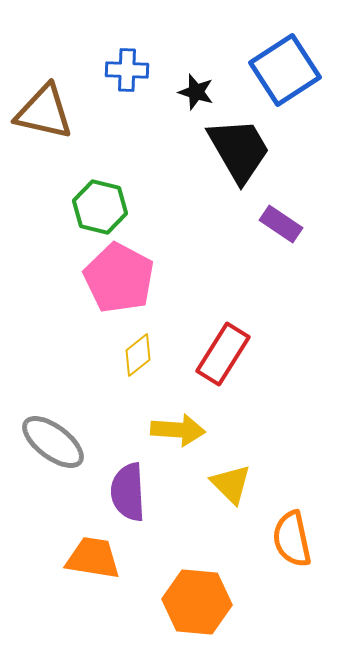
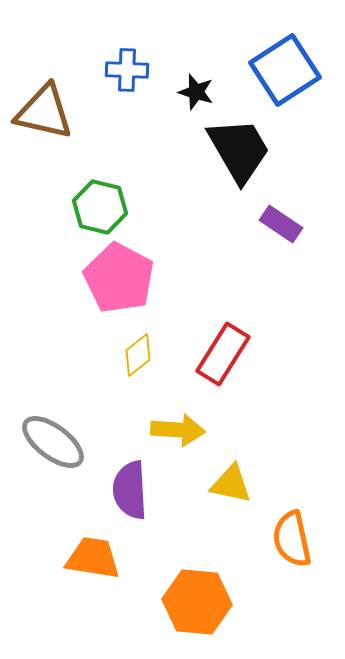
yellow triangle: rotated 33 degrees counterclockwise
purple semicircle: moved 2 px right, 2 px up
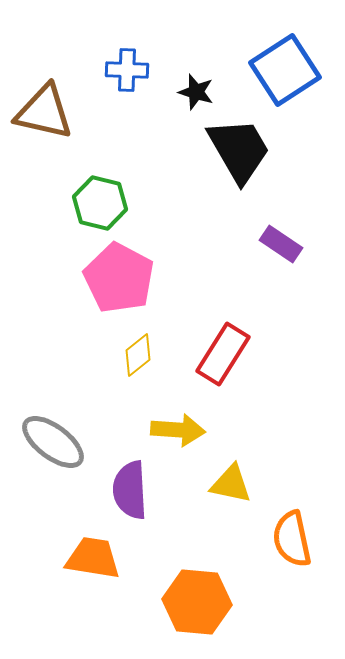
green hexagon: moved 4 px up
purple rectangle: moved 20 px down
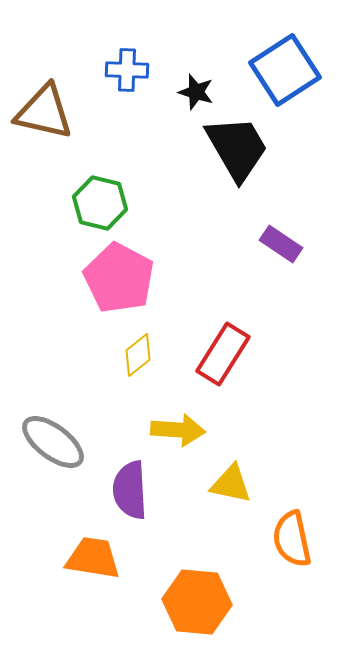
black trapezoid: moved 2 px left, 2 px up
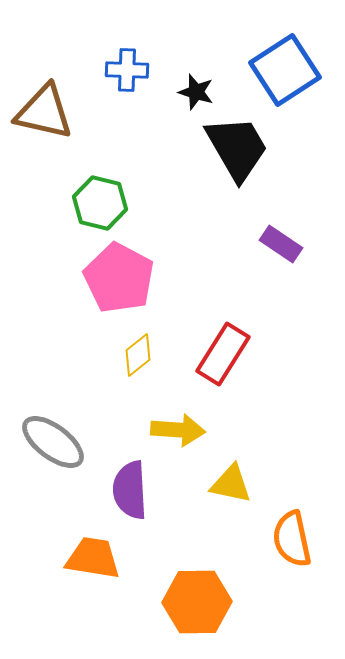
orange hexagon: rotated 6 degrees counterclockwise
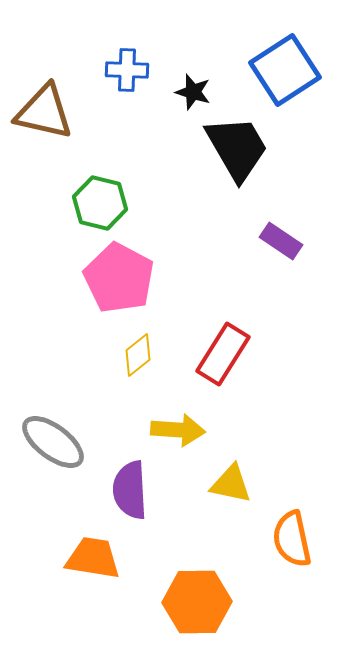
black star: moved 3 px left
purple rectangle: moved 3 px up
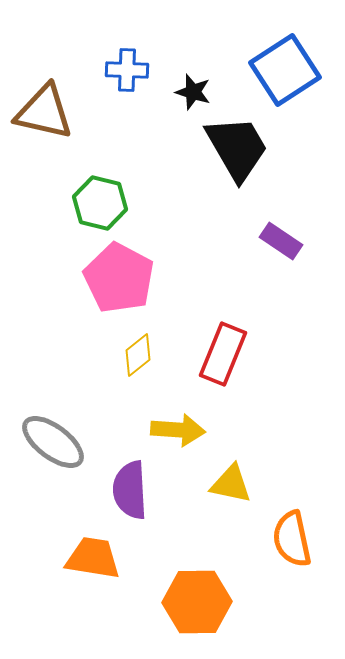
red rectangle: rotated 10 degrees counterclockwise
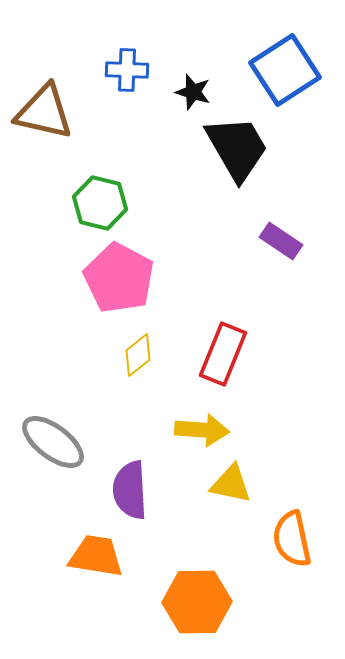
yellow arrow: moved 24 px right
orange trapezoid: moved 3 px right, 2 px up
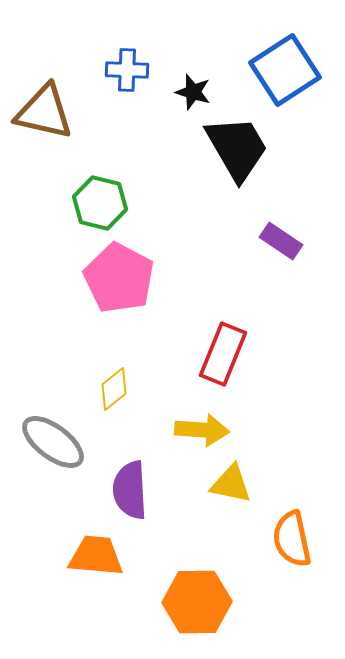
yellow diamond: moved 24 px left, 34 px down
orange trapezoid: rotated 4 degrees counterclockwise
